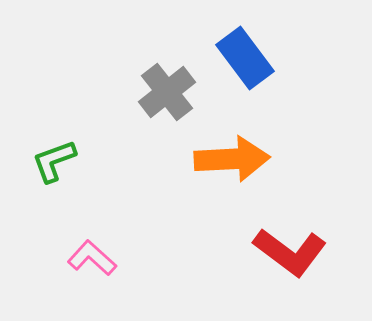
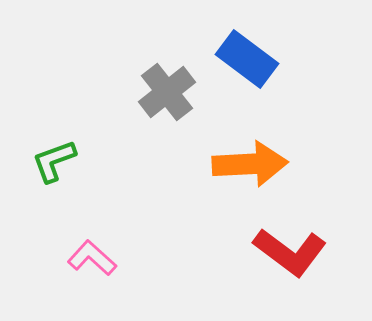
blue rectangle: moved 2 px right, 1 px down; rotated 16 degrees counterclockwise
orange arrow: moved 18 px right, 5 px down
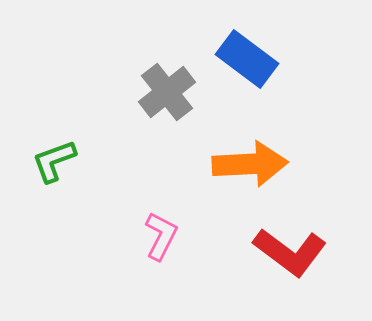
pink L-shape: moved 69 px right, 22 px up; rotated 75 degrees clockwise
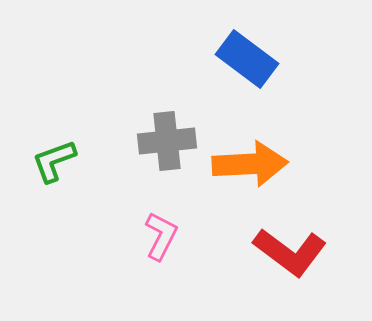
gray cross: moved 49 px down; rotated 32 degrees clockwise
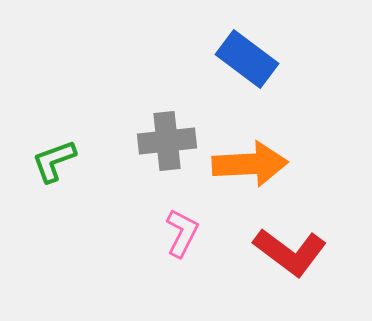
pink L-shape: moved 21 px right, 3 px up
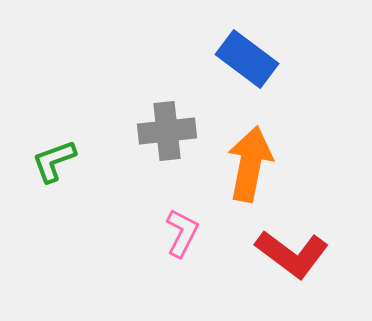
gray cross: moved 10 px up
orange arrow: rotated 76 degrees counterclockwise
red L-shape: moved 2 px right, 2 px down
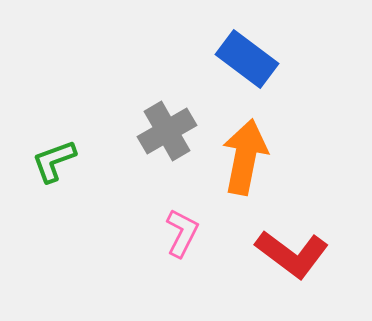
gray cross: rotated 24 degrees counterclockwise
orange arrow: moved 5 px left, 7 px up
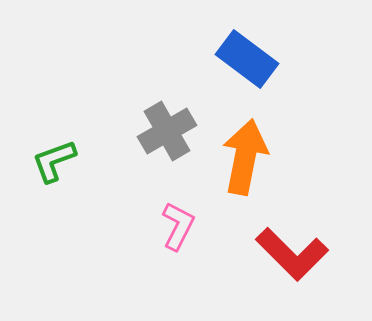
pink L-shape: moved 4 px left, 7 px up
red L-shape: rotated 8 degrees clockwise
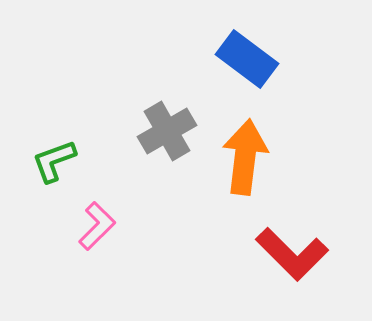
orange arrow: rotated 4 degrees counterclockwise
pink L-shape: moved 81 px left; rotated 18 degrees clockwise
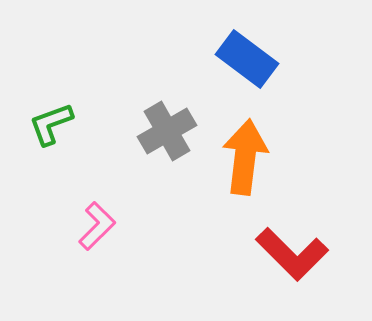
green L-shape: moved 3 px left, 37 px up
